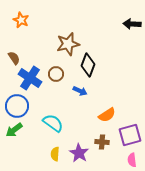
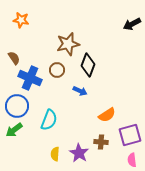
orange star: rotated 14 degrees counterclockwise
black arrow: rotated 30 degrees counterclockwise
brown circle: moved 1 px right, 4 px up
blue cross: rotated 10 degrees counterclockwise
cyan semicircle: moved 4 px left, 3 px up; rotated 75 degrees clockwise
brown cross: moved 1 px left
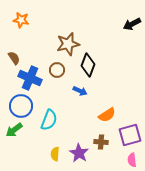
blue circle: moved 4 px right
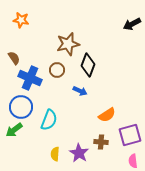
blue circle: moved 1 px down
pink semicircle: moved 1 px right, 1 px down
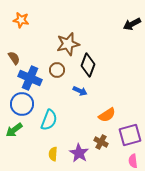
blue circle: moved 1 px right, 3 px up
brown cross: rotated 24 degrees clockwise
yellow semicircle: moved 2 px left
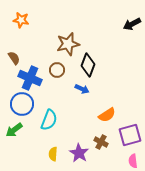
blue arrow: moved 2 px right, 2 px up
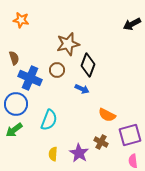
brown semicircle: rotated 16 degrees clockwise
blue circle: moved 6 px left
orange semicircle: rotated 60 degrees clockwise
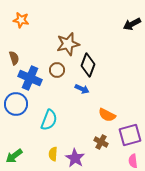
green arrow: moved 26 px down
purple star: moved 4 px left, 5 px down
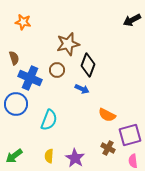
orange star: moved 2 px right, 2 px down
black arrow: moved 4 px up
brown cross: moved 7 px right, 6 px down
yellow semicircle: moved 4 px left, 2 px down
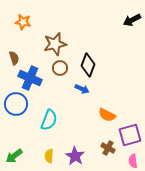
brown star: moved 13 px left
brown circle: moved 3 px right, 2 px up
purple star: moved 2 px up
